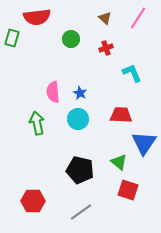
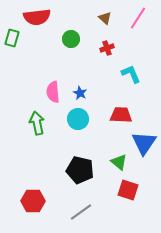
red cross: moved 1 px right
cyan L-shape: moved 1 px left, 1 px down
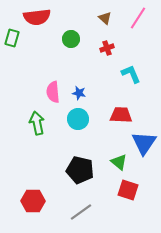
blue star: moved 1 px left; rotated 16 degrees counterclockwise
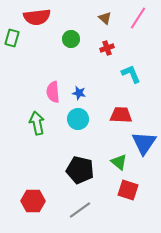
gray line: moved 1 px left, 2 px up
